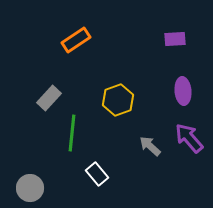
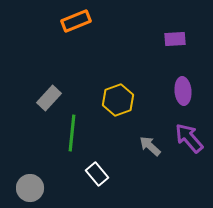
orange rectangle: moved 19 px up; rotated 12 degrees clockwise
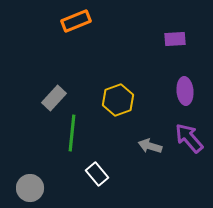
purple ellipse: moved 2 px right
gray rectangle: moved 5 px right
gray arrow: rotated 25 degrees counterclockwise
